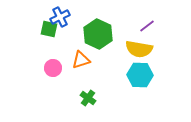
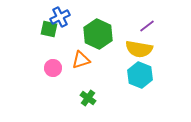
cyan hexagon: rotated 20 degrees clockwise
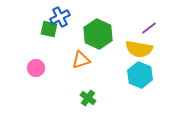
purple line: moved 2 px right, 2 px down
pink circle: moved 17 px left
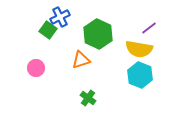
green square: moved 1 px left, 1 px down; rotated 24 degrees clockwise
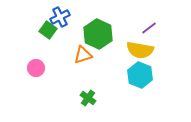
yellow semicircle: moved 1 px right, 1 px down
orange triangle: moved 2 px right, 5 px up
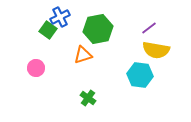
green hexagon: moved 5 px up; rotated 24 degrees clockwise
yellow semicircle: moved 16 px right
cyan hexagon: rotated 15 degrees counterclockwise
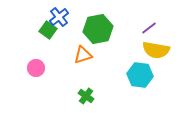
blue cross: moved 1 px left; rotated 12 degrees counterclockwise
green cross: moved 2 px left, 2 px up
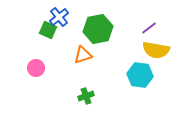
green square: rotated 12 degrees counterclockwise
green cross: rotated 35 degrees clockwise
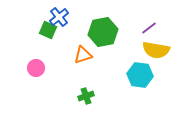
green hexagon: moved 5 px right, 3 px down
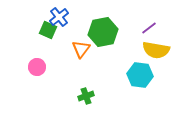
orange triangle: moved 2 px left, 6 px up; rotated 36 degrees counterclockwise
pink circle: moved 1 px right, 1 px up
